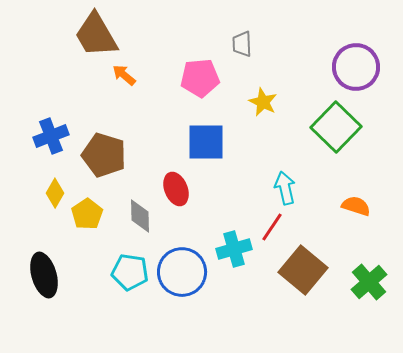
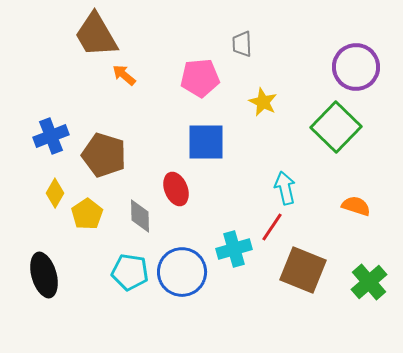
brown square: rotated 18 degrees counterclockwise
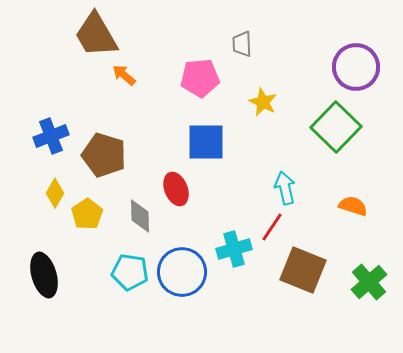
orange semicircle: moved 3 px left
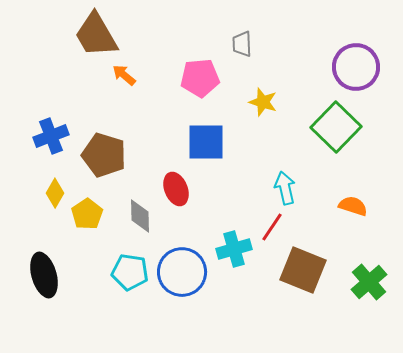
yellow star: rotated 8 degrees counterclockwise
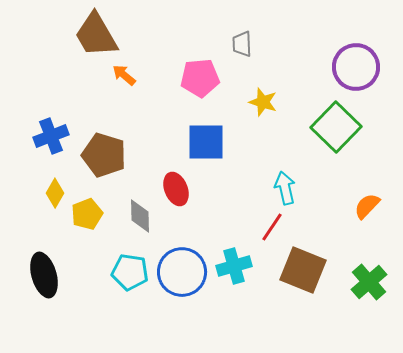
orange semicircle: moved 14 px right; rotated 64 degrees counterclockwise
yellow pentagon: rotated 12 degrees clockwise
cyan cross: moved 17 px down
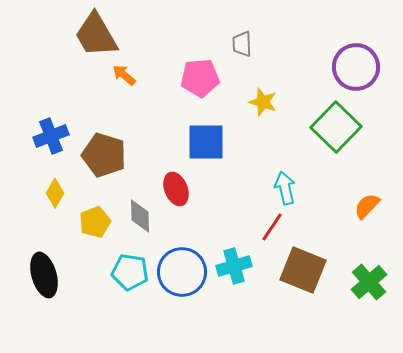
yellow pentagon: moved 8 px right, 8 px down
